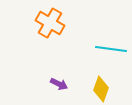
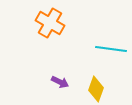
purple arrow: moved 1 px right, 2 px up
yellow diamond: moved 5 px left
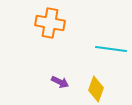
orange cross: rotated 20 degrees counterclockwise
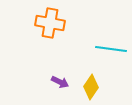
yellow diamond: moved 5 px left, 2 px up; rotated 15 degrees clockwise
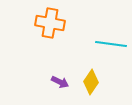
cyan line: moved 5 px up
yellow diamond: moved 5 px up
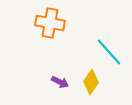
cyan line: moved 2 px left, 8 px down; rotated 40 degrees clockwise
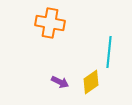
cyan line: rotated 48 degrees clockwise
yellow diamond: rotated 20 degrees clockwise
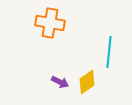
yellow diamond: moved 4 px left
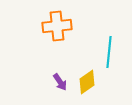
orange cross: moved 7 px right, 3 px down; rotated 16 degrees counterclockwise
purple arrow: rotated 30 degrees clockwise
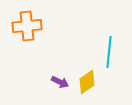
orange cross: moved 30 px left
purple arrow: rotated 30 degrees counterclockwise
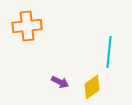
yellow diamond: moved 5 px right, 5 px down
